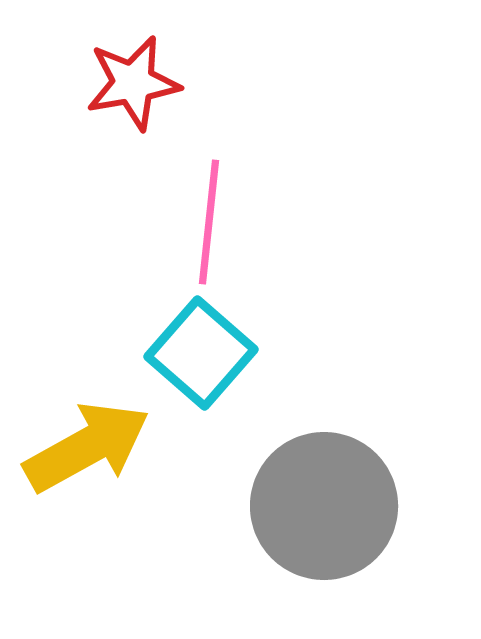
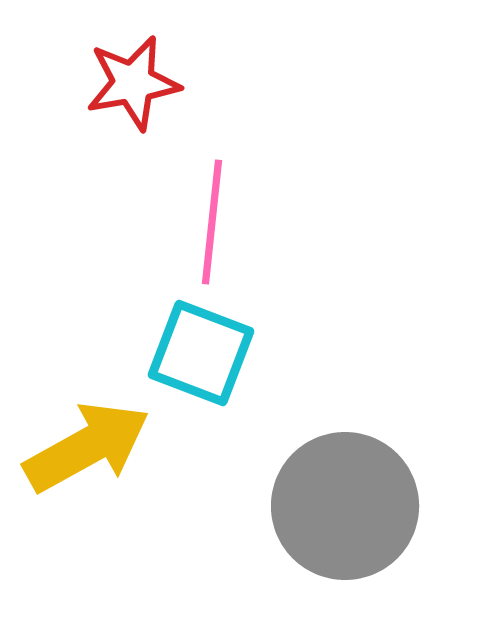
pink line: moved 3 px right
cyan square: rotated 20 degrees counterclockwise
gray circle: moved 21 px right
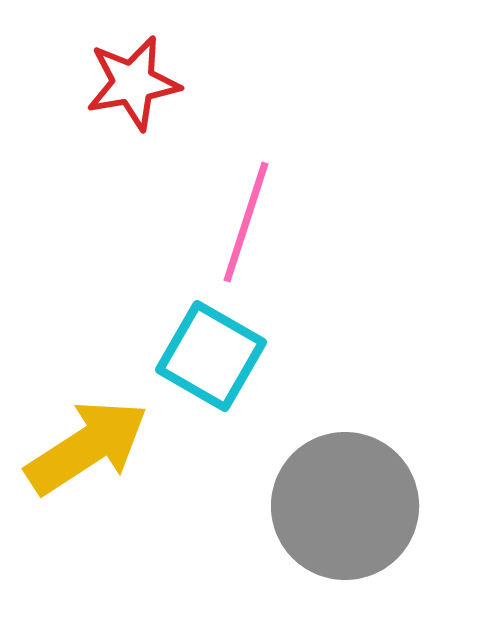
pink line: moved 34 px right; rotated 12 degrees clockwise
cyan square: moved 10 px right, 3 px down; rotated 9 degrees clockwise
yellow arrow: rotated 4 degrees counterclockwise
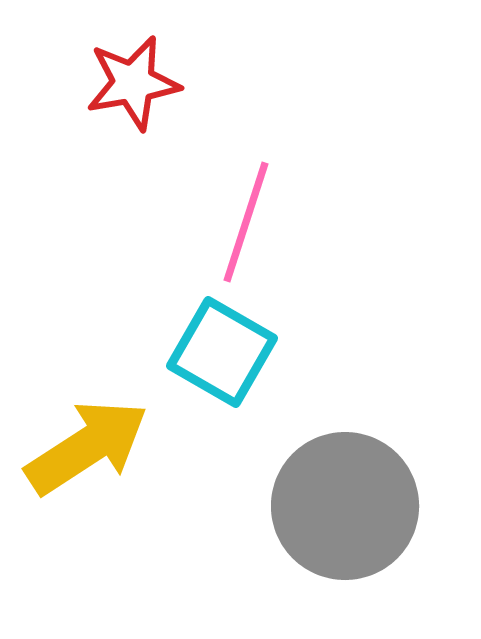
cyan square: moved 11 px right, 4 px up
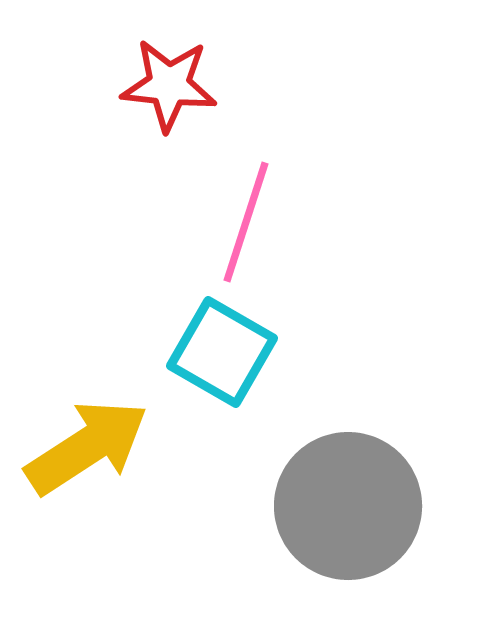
red star: moved 36 px right, 2 px down; rotated 16 degrees clockwise
gray circle: moved 3 px right
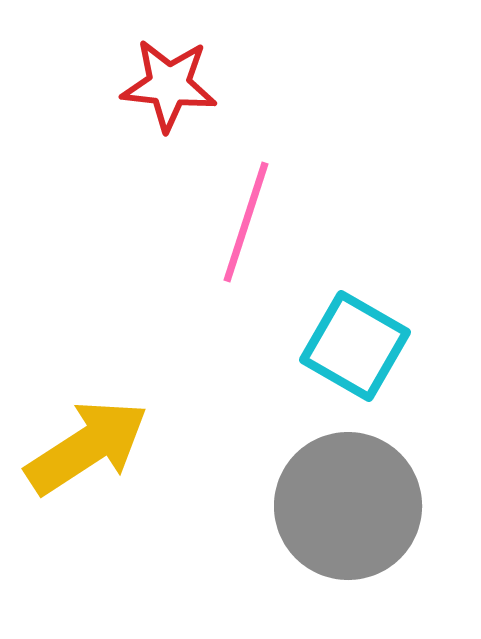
cyan square: moved 133 px right, 6 px up
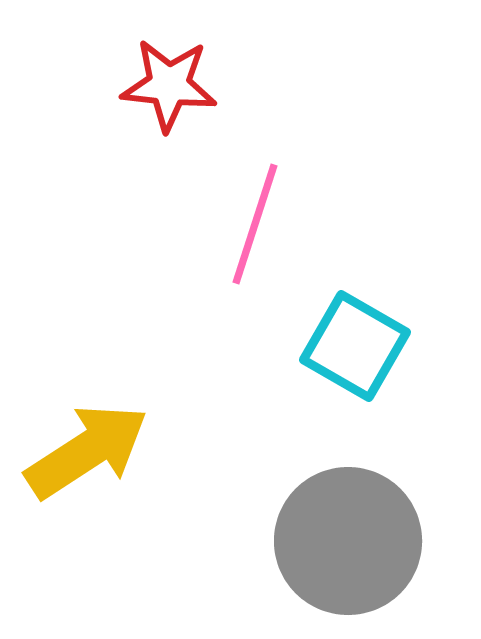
pink line: moved 9 px right, 2 px down
yellow arrow: moved 4 px down
gray circle: moved 35 px down
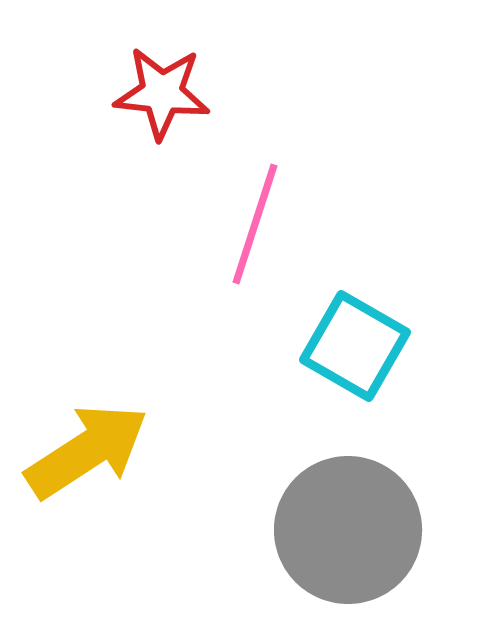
red star: moved 7 px left, 8 px down
gray circle: moved 11 px up
